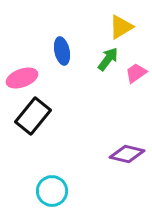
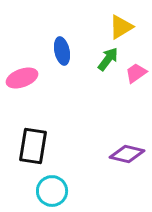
black rectangle: moved 30 px down; rotated 30 degrees counterclockwise
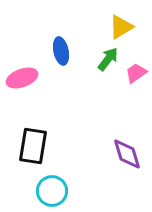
blue ellipse: moved 1 px left
purple diamond: rotated 60 degrees clockwise
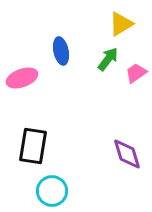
yellow triangle: moved 3 px up
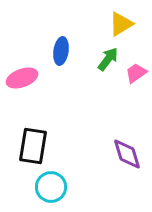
blue ellipse: rotated 20 degrees clockwise
cyan circle: moved 1 px left, 4 px up
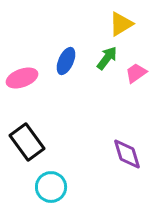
blue ellipse: moved 5 px right, 10 px down; rotated 16 degrees clockwise
green arrow: moved 1 px left, 1 px up
black rectangle: moved 6 px left, 4 px up; rotated 45 degrees counterclockwise
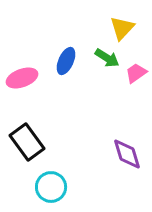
yellow triangle: moved 1 px right, 4 px down; rotated 16 degrees counterclockwise
green arrow: rotated 85 degrees clockwise
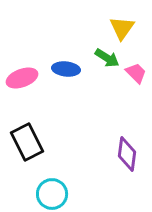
yellow triangle: rotated 8 degrees counterclockwise
blue ellipse: moved 8 px down; rotated 72 degrees clockwise
pink trapezoid: rotated 80 degrees clockwise
black rectangle: rotated 9 degrees clockwise
purple diamond: rotated 24 degrees clockwise
cyan circle: moved 1 px right, 7 px down
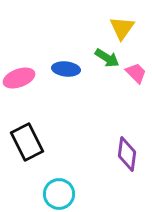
pink ellipse: moved 3 px left
cyan circle: moved 7 px right
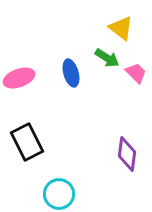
yellow triangle: moved 1 px left; rotated 28 degrees counterclockwise
blue ellipse: moved 5 px right, 4 px down; rotated 68 degrees clockwise
